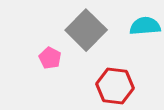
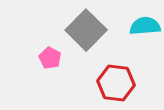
red hexagon: moved 1 px right, 3 px up
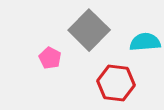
cyan semicircle: moved 16 px down
gray square: moved 3 px right
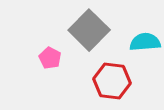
red hexagon: moved 4 px left, 2 px up
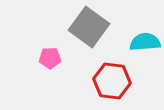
gray square: moved 3 px up; rotated 9 degrees counterclockwise
pink pentagon: rotated 30 degrees counterclockwise
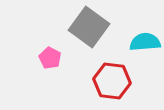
pink pentagon: rotated 30 degrees clockwise
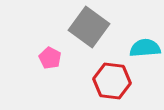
cyan semicircle: moved 6 px down
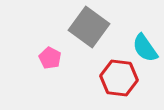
cyan semicircle: rotated 120 degrees counterclockwise
red hexagon: moved 7 px right, 3 px up
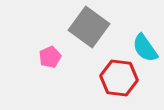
pink pentagon: moved 1 px up; rotated 20 degrees clockwise
